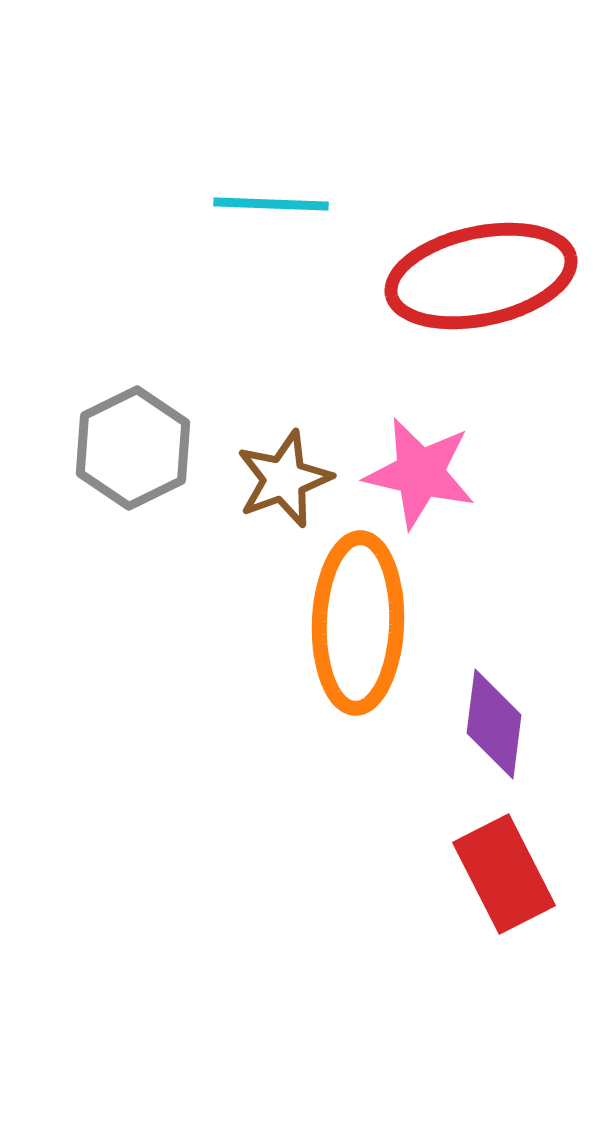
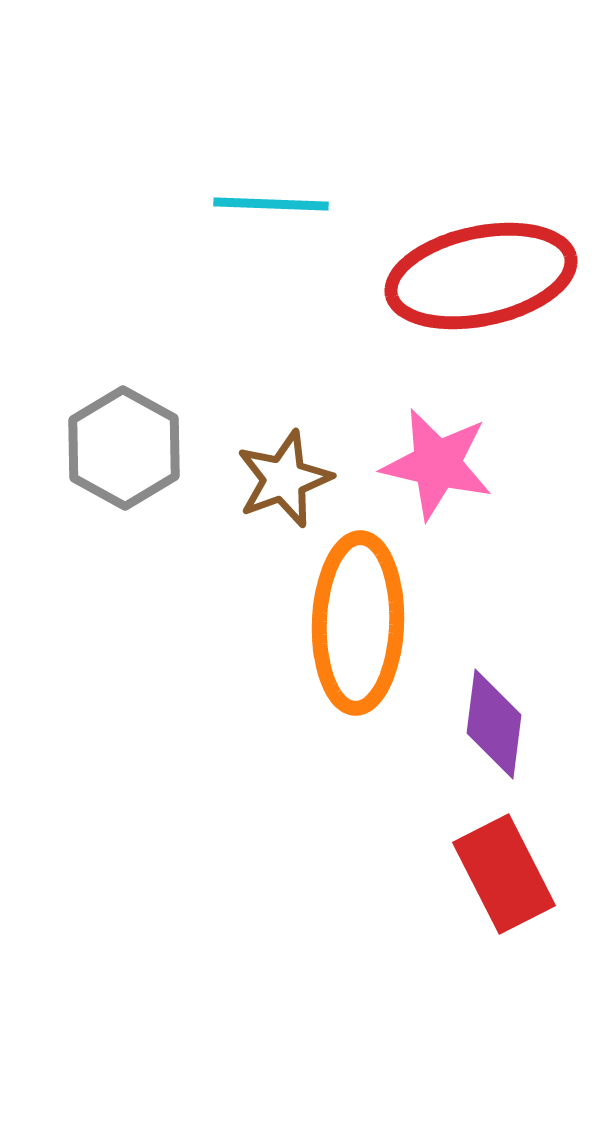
gray hexagon: moved 9 px left; rotated 5 degrees counterclockwise
pink star: moved 17 px right, 9 px up
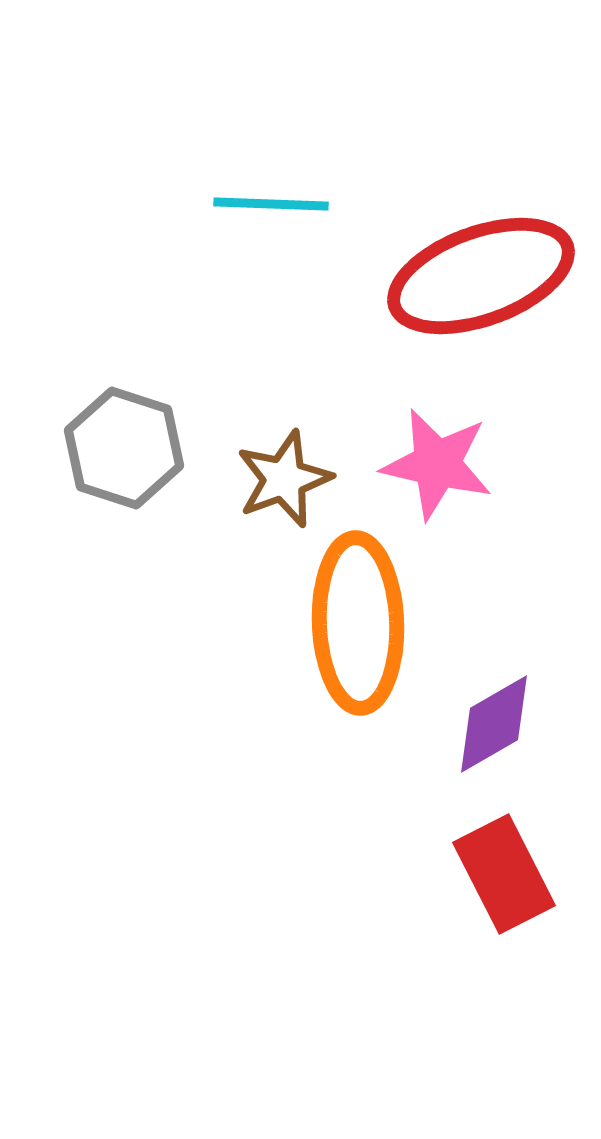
red ellipse: rotated 8 degrees counterclockwise
gray hexagon: rotated 11 degrees counterclockwise
orange ellipse: rotated 4 degrees counterclockwise
purple diamond: rotated 53 degrees clockwise
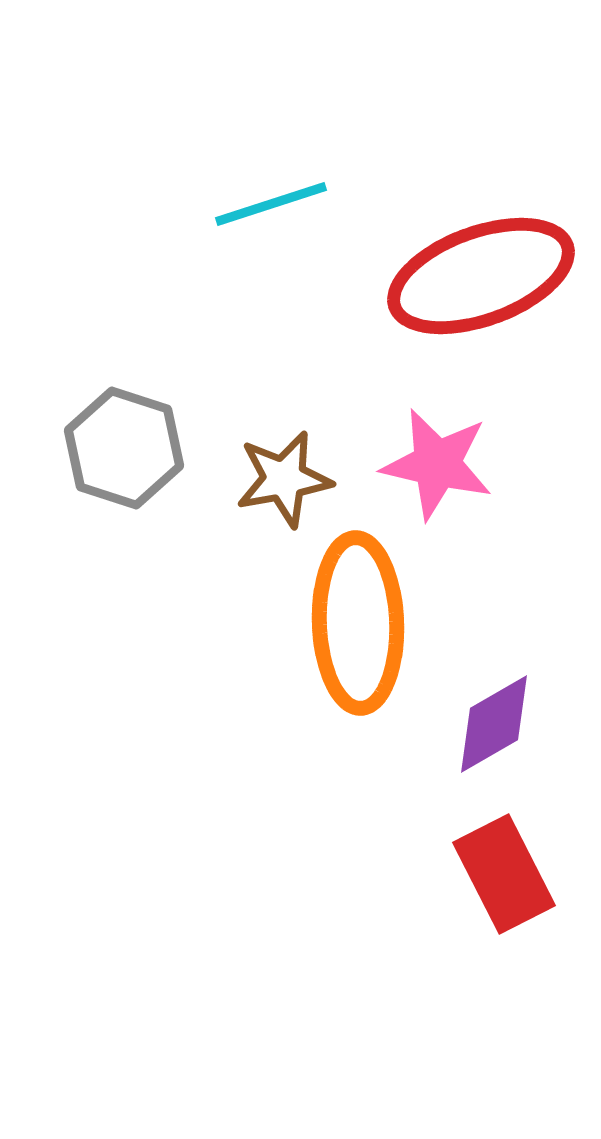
cyan line: rotated 20 degrees counterclockwise
brown star: rotated 10 degrees clockwise
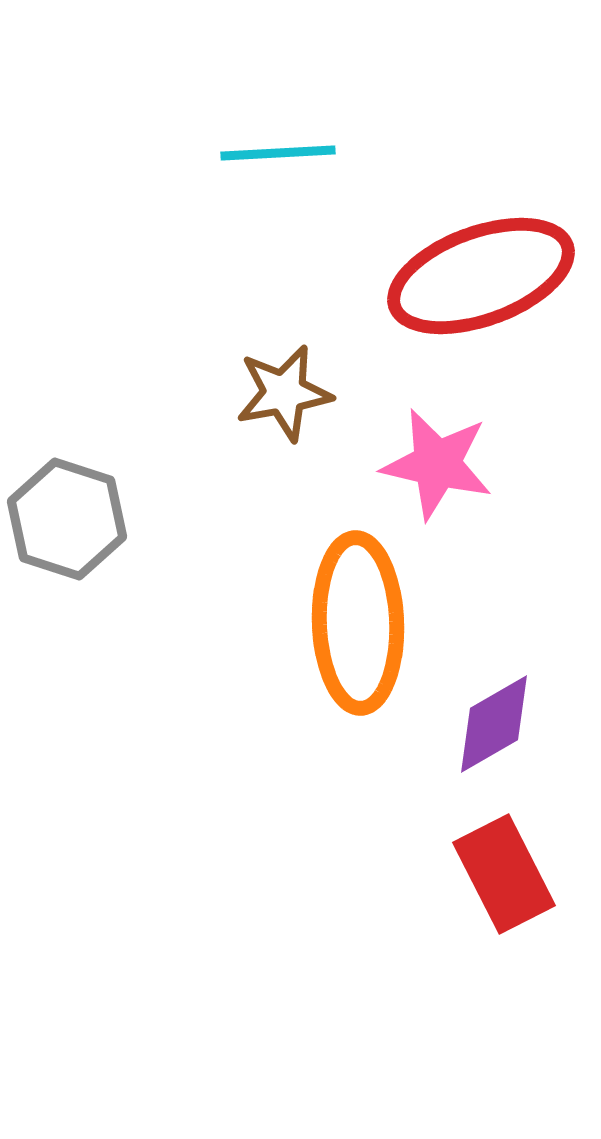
cyan line: moved 7 px right, 51 px up; rotated 15 degrees clockwise
gray hexagon: moved 57 px left, 71 px down
brown star: moved 86 px up
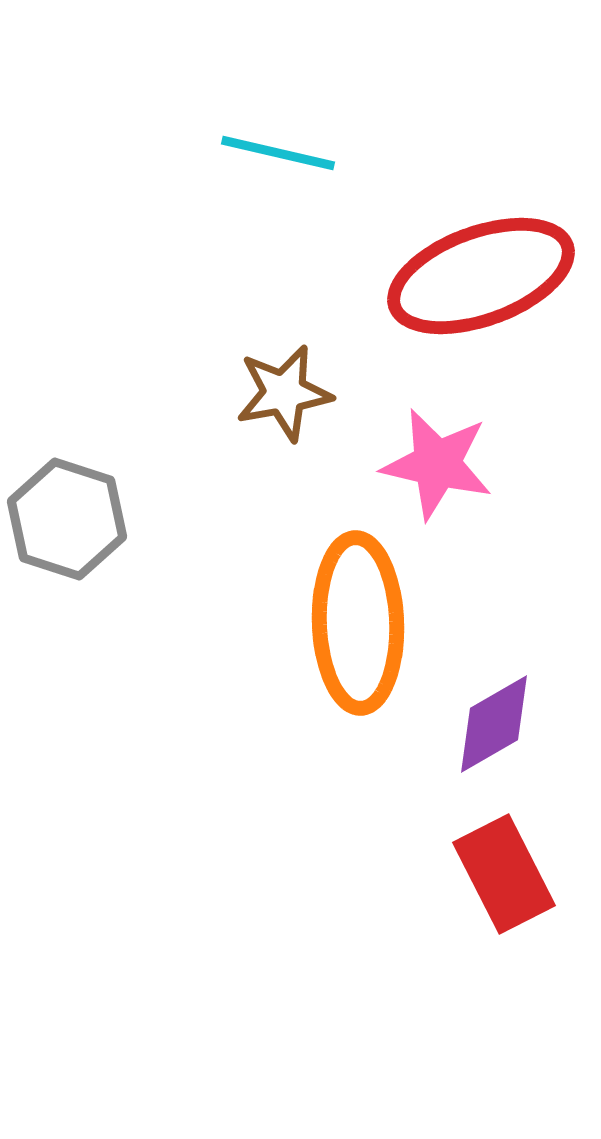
cyan line: rotated 16 degrees clockwise
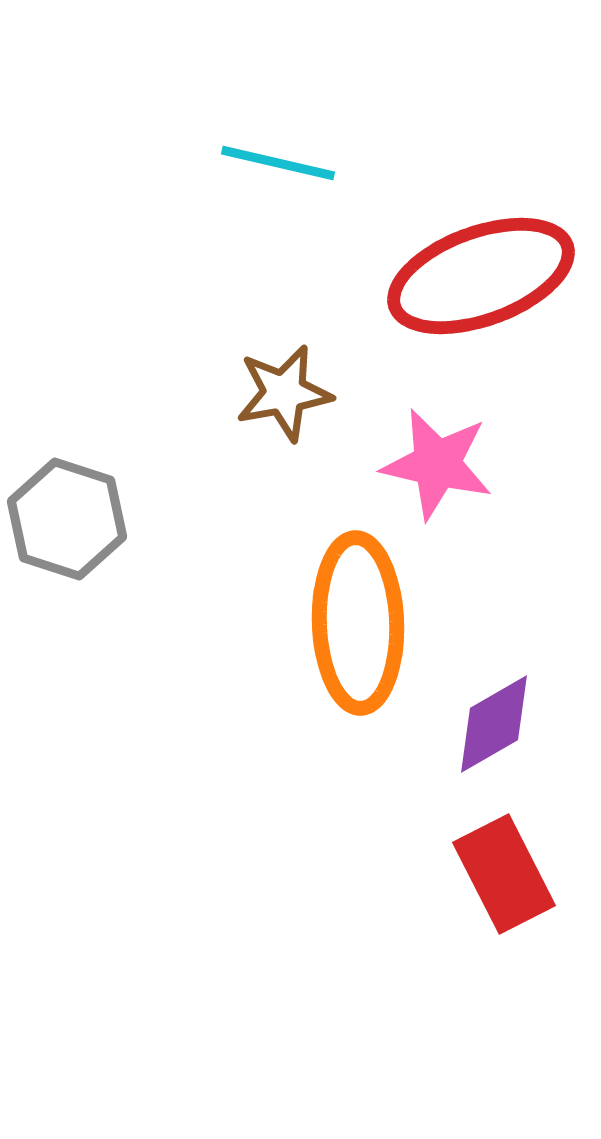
cyan line: moved 10 px down
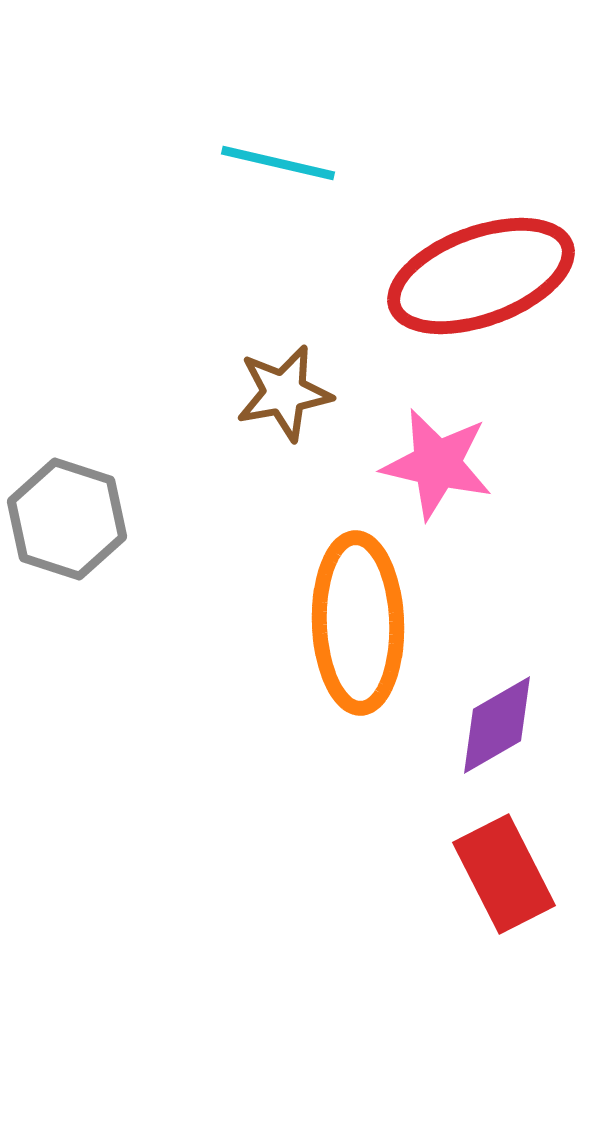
purple diamond: moved 3 px right, 1 px down
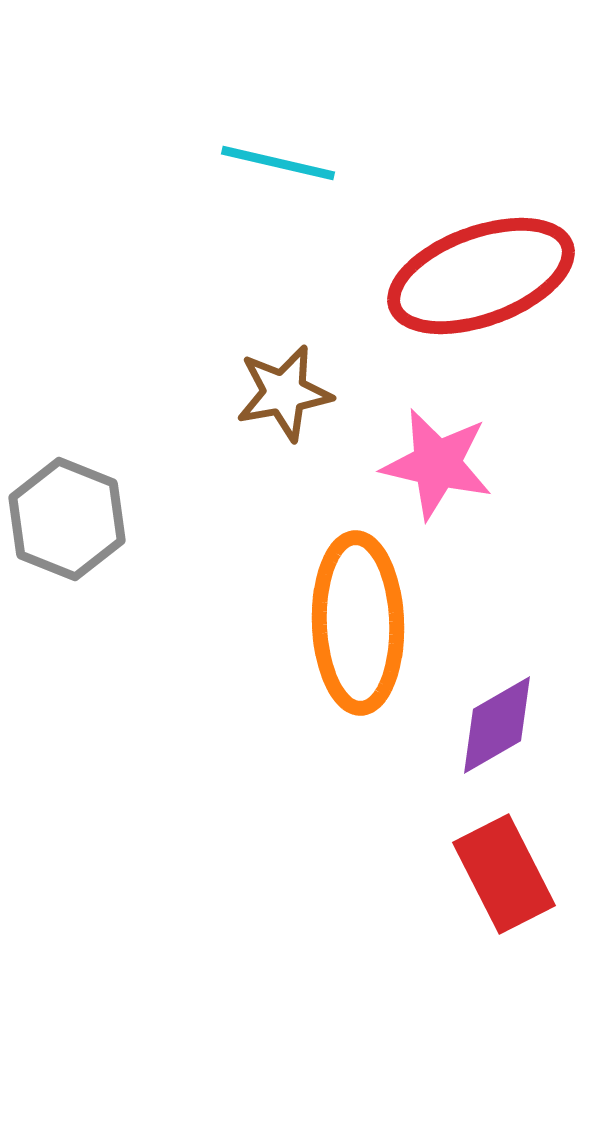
gray hexagon: rotated 4 degrees clockwise
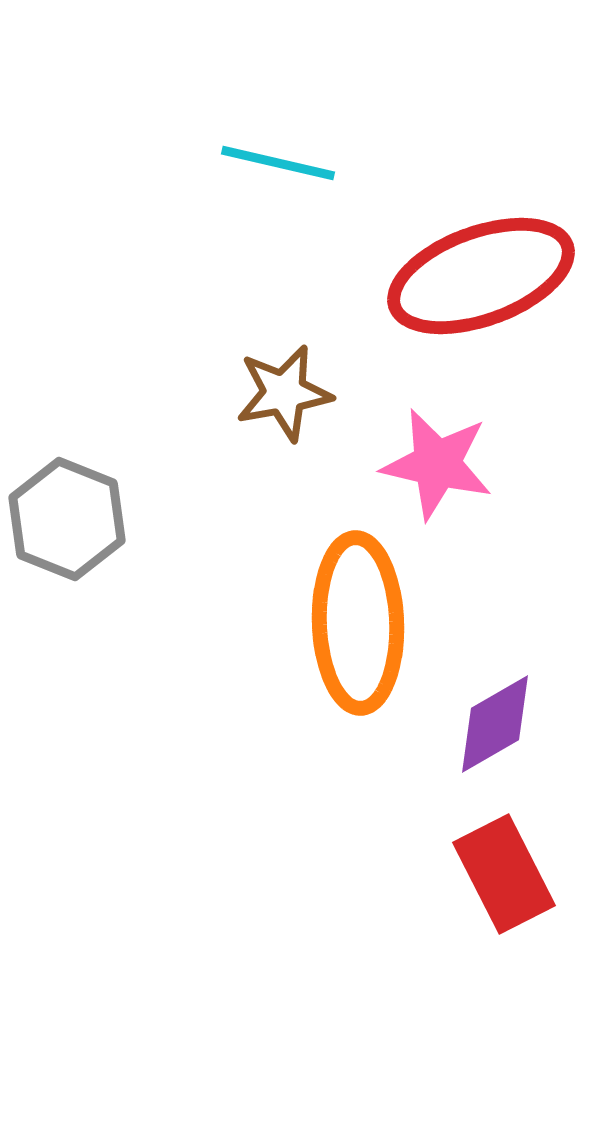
purple diamond: moved 2 px left, 1 px up
